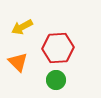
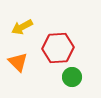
green circle: moved 16 px right, 3 px up
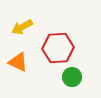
orange triangle: rotated 20 degrees counterclockwise
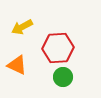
orange triangle: moved 1 px left, 3 px down
green circle: moved 9 px left
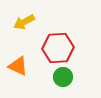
yellow arrow: moved 2 px right, 5 px up
orange triangle: moved 1 px right, 1 px down
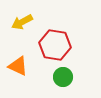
yellow arrow: moved 2 px left
red hexagon: moved 3 px left, 3 px up; rotated 12 degrees clockwise
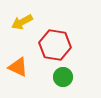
orange triangle: moved 1 px down
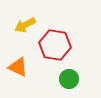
yellow arrow: moved 3 px right, 3 px down
green circle: moved 6 px right, 2 px down
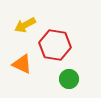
orange triangle: moved 4 px right, 3 px up
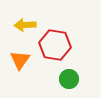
yellow arrow: rotated 25 degrees clockwise
orange triangle: moved 2 px left, 4 px up; rotated 40 degrees clockwise
